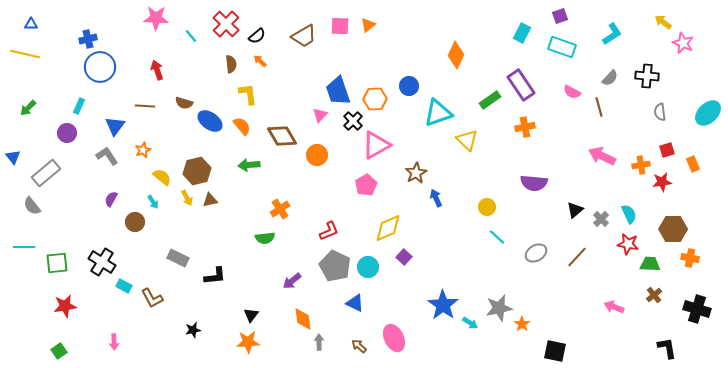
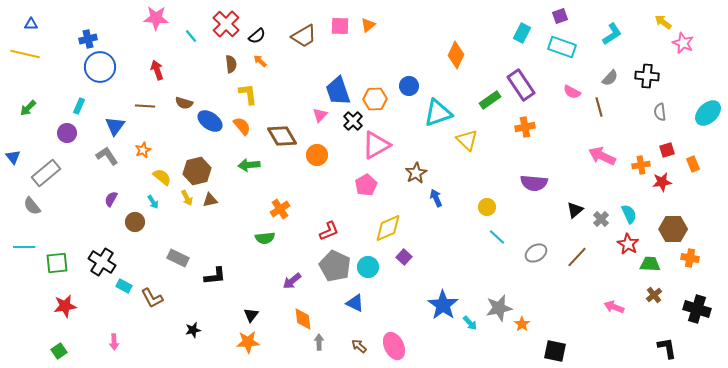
red star at (628, 244): rotated 20 degrees clockwise
cyan arrow at (470, 323): rotated 14 degrees clockwise
pink ellipse at (394, 338): moved 8 px down
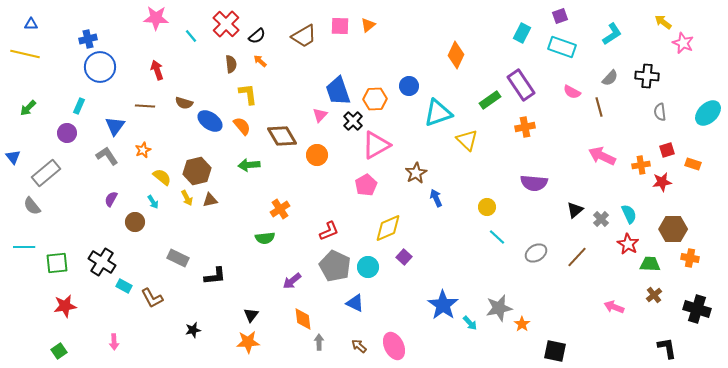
orange rectangle at (693, 164): rotated 49 degrees counterclockwise
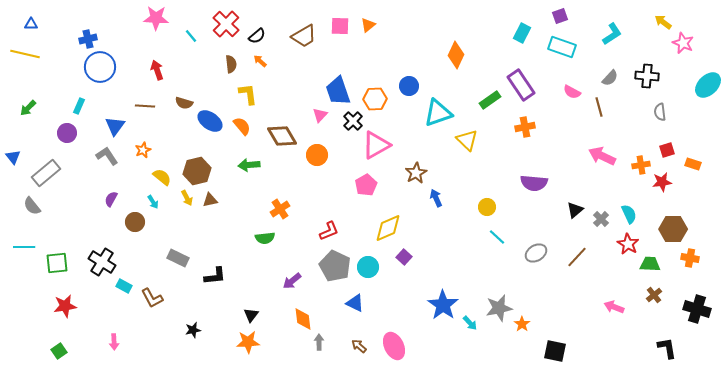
cyan ellipse at (708, 113): moved 28 px up
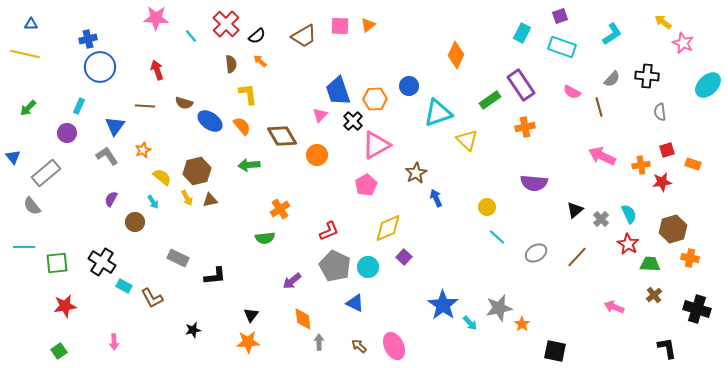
gray semicircle at (610, 78): moved 2 px right, 1 px down
brown hexagon at (673, 229): rotated 16 degrees counterclockwise
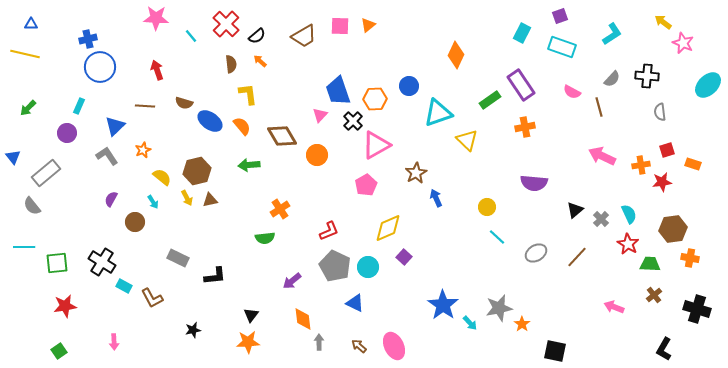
blue triangle at (115, 126): rotated 10 degrees clockwise
brown hexagon at (673, 229): rotated 8 degrees clockwise
black L-shape at (667, 348): moved 3 px left, 1 px down; rotated 140 degrees counterclockwise
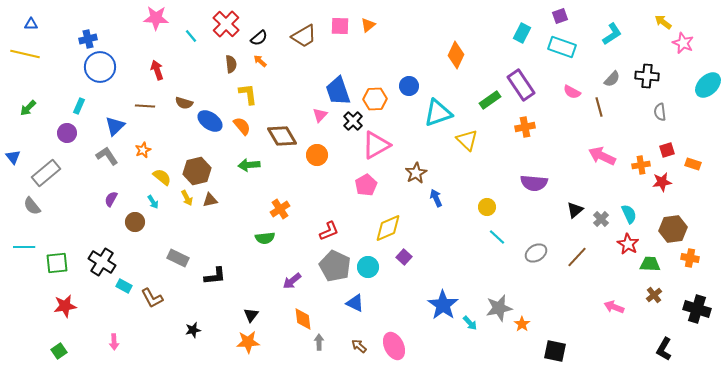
black semicircle at (257, 36): moved 2 px right, 2 px down
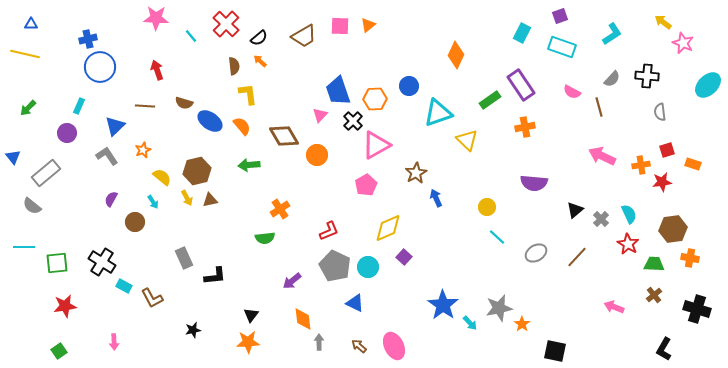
brown semicircle at (231, 64): moved 3 px right, 2 px down
brown diamond at (282, 136): moved 2 px right
gray semicircle at (32, 206): rotated 12 degrees counterclockwise
gray rectangle at (178, 258): moved 6 px right; rotated 40 degrees clockwise
green trapezoid at (650, 264): moved 4 px right
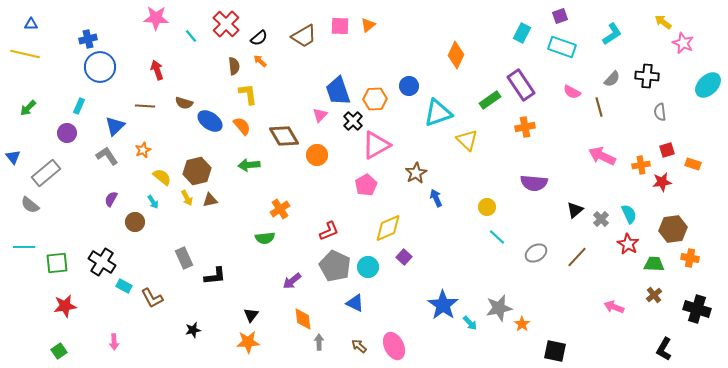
gray semicircle at (32, 206): moved 2 px left, 1 px up
